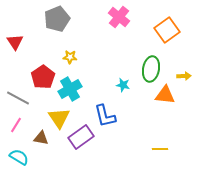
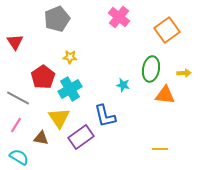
yellow arrow: moved 3 px up
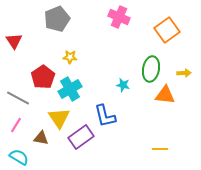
pink cross: rotated 15 degrees counterclockwise
red triangle: moved 1 px left, 1 px up
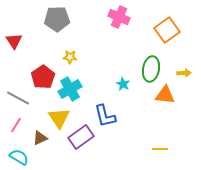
gray pentagon: rotated 20 degrees clockwise
cyan star: moved 1 px up; rotated 16 degrees clockwise
brown triangle: moved 1 px left; rotated 35 degrees counterclockwise
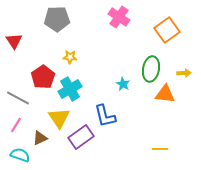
pink cross: rotated 10 degrees clockwise
orange triangle: moved 1 px up
cyan semicircle: moved 1 px right, 2 px up; rotated 12 degrees counterclockwise
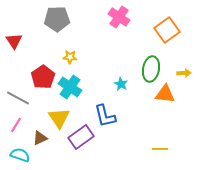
cyan star: moved 2 px left
cyan cross: moved 2 px up; rotated 25 degrees counterclockwise
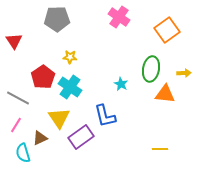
cyan semicircle: moved 3 px right, 2 px up; rotated 126 degrees counterclockwise
